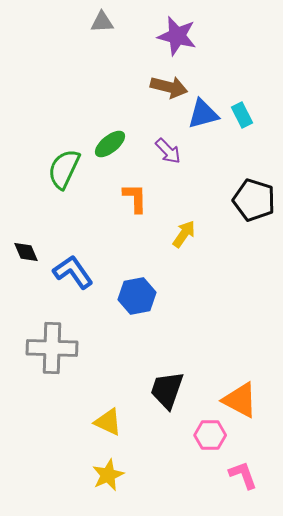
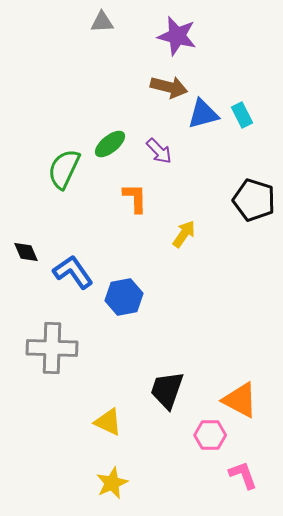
purple arrow: moved 9 px left
blue hexagon: moved 13 px left, 1 px down
yellow star: moved 4 px right, 8 px down
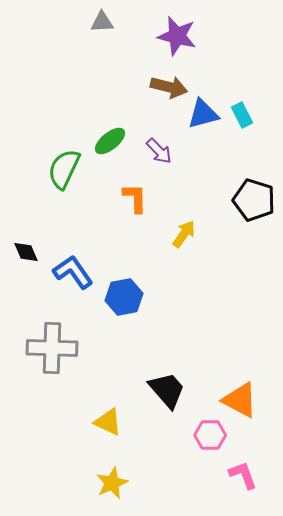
green ellipse: moved 3 px up
black trapezoid: rotated 120 degrees clockwise
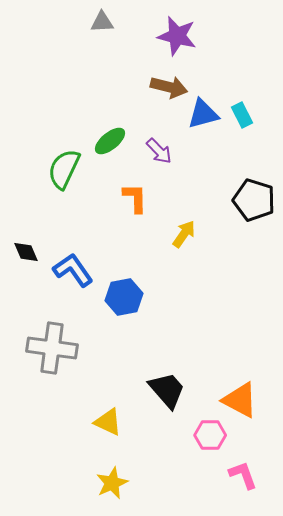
blue L-shape: moved 2 px up
gray cross: rotated 6 degrees clockwise
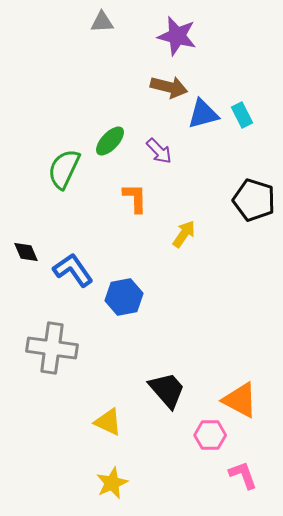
green ellipse: rotated 8 degrees counterclockwise
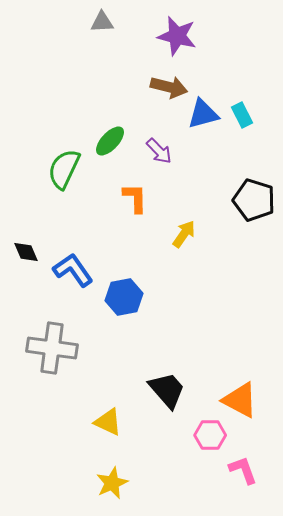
pink L-shape: moved 5 px up
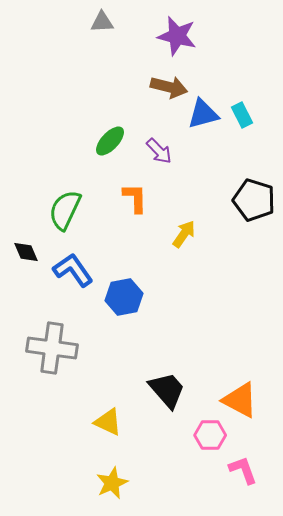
green semicircle: moved 1 px right, 41 px down
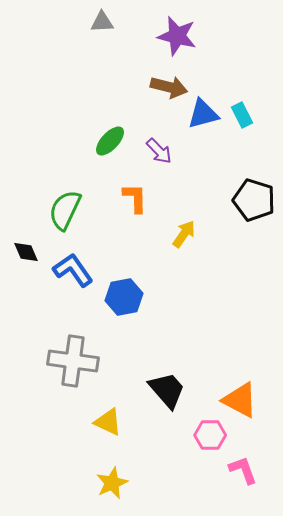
gray cross: moved 21 px right, 13 px down
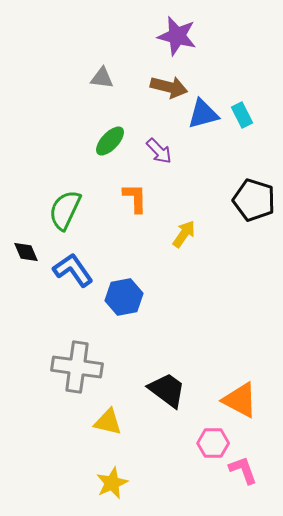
gray triangle: moved 56 px down; rotated 10 degrees clockwise
gray cross: moved 4 px right, 6 px down
black trapezoid: rotated 12 degrees counterclockwise
yellow triangle: rotated 12 degrees counterclockwise
pink hexagon: moved 3 px right, 8 px down
